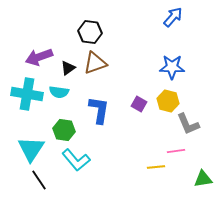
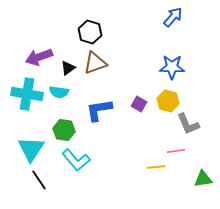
black hexagon: rotated 10 degrees clockwise
blue L-shape: rotated 108 degrees counterclockwise
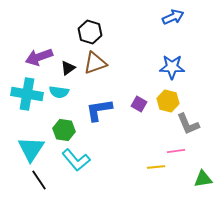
blue arrow: rotated 25 degrees clockwise
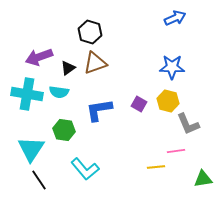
blue arrow: moved 2 px right, 1 px down
cyan L-shape: moved 9 px right, 9 px down
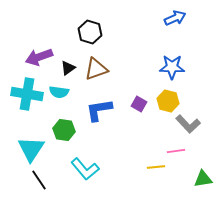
brown triangle: moved 1 px right, 6 px down
gray L-shape: rotated 20 degrees counterclockwise
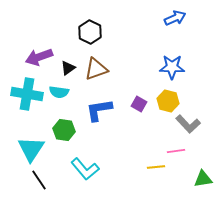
black hexagon: rotated 10 degrees clockwise
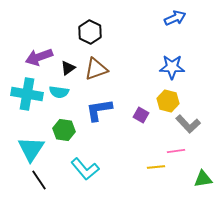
purple square: moved 2 px right, 11 px down
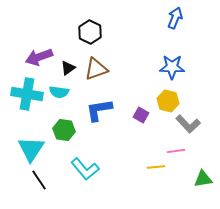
blue arrow: rotated 45 degrees counterclockwise
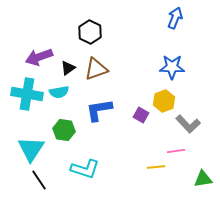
cyan semicircle: rotated 18 degrees counterclockwise
yellow hexagon: moved 4 px left; rotated 25 degrees clockwise
cyan L-shape: rotated 32 degrees counterclockwise
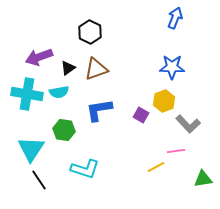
yellow line: rotated 24 degrees counterclockwise
